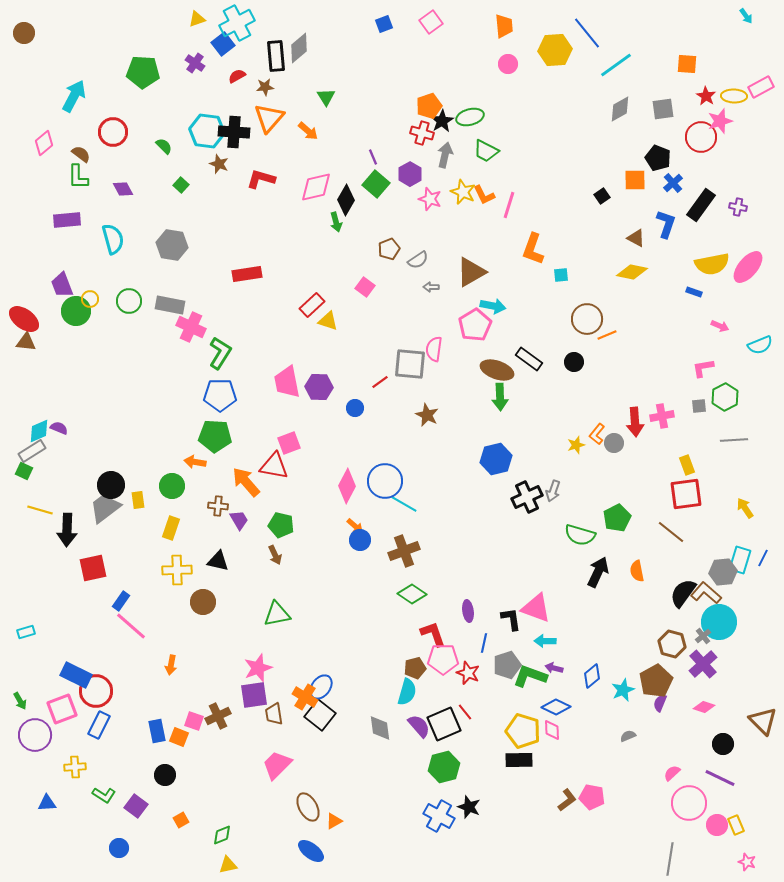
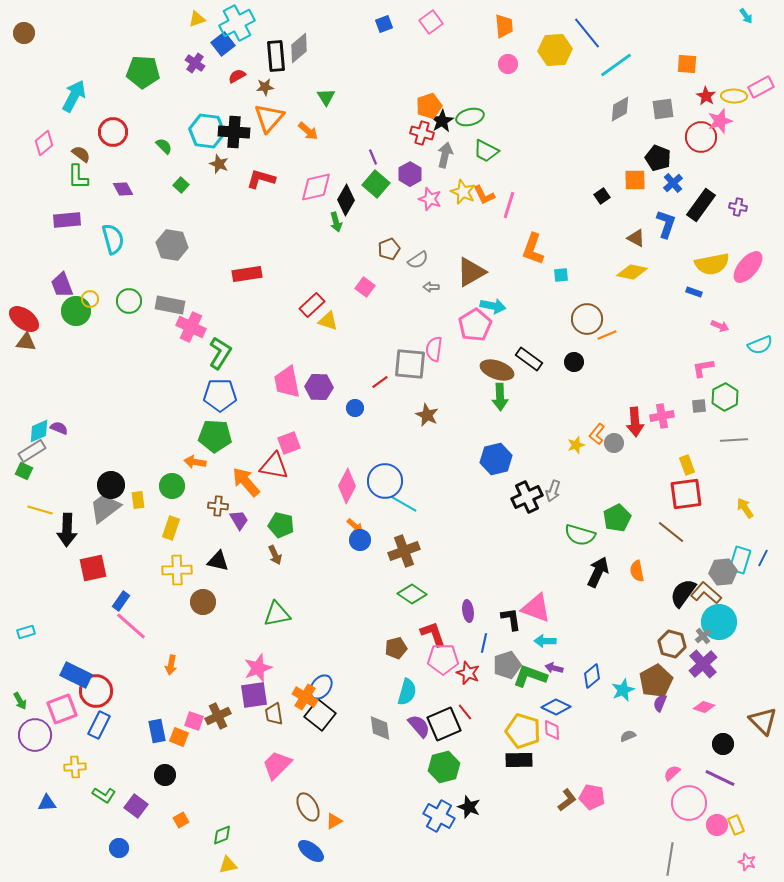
brown pentagon at (415, 668): moved 19 px left, 20 px up
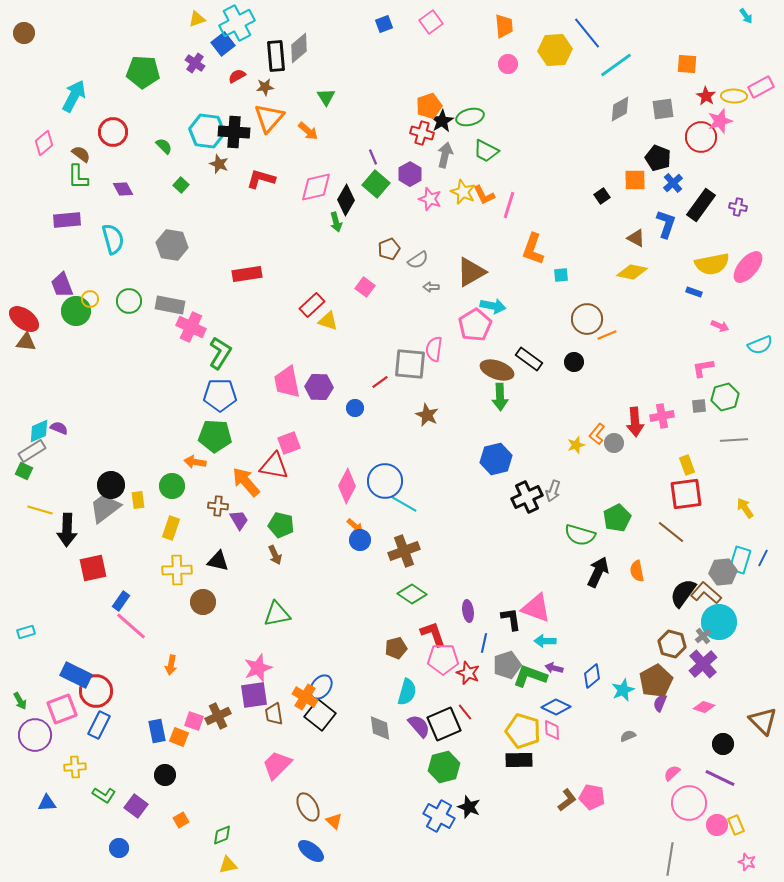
green hexagon at (725, 397): rotated 12 degrees clockwise
orange triangle at (334, 821): rotated 48 degrees counterclockwise
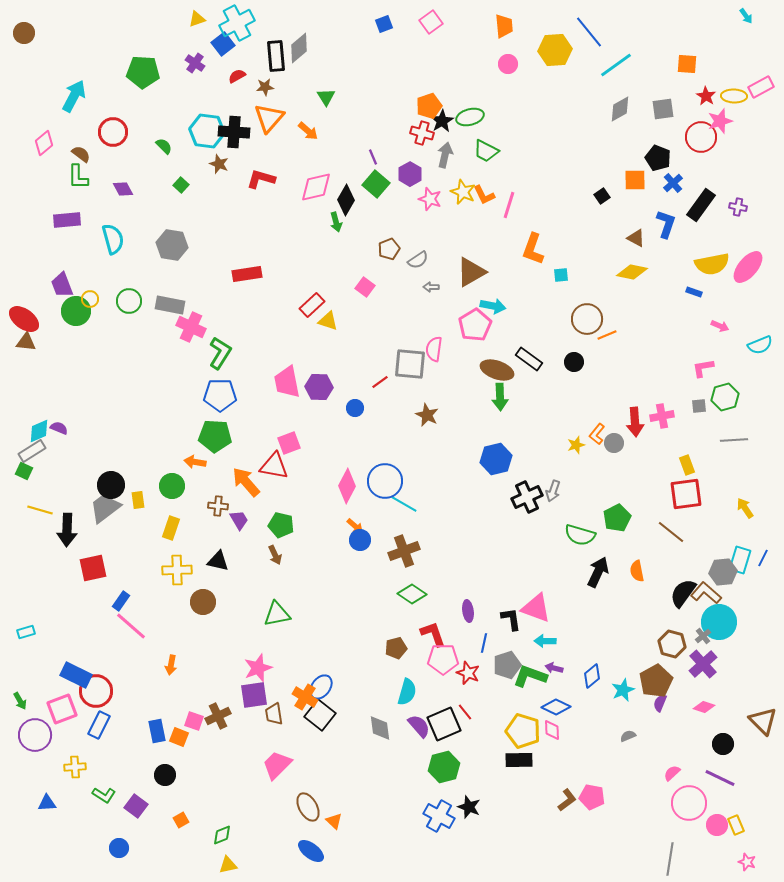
blue line at (587, 33): moved 2 px right, 1 px up
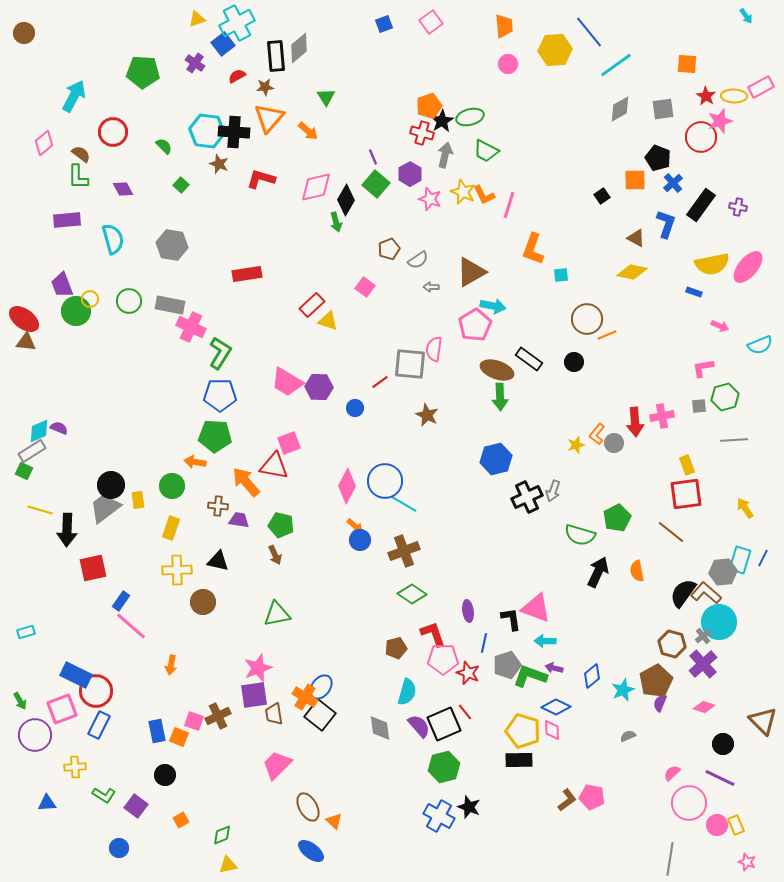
pink trapezoid at (287, 382): rotated 48 degrees counterclockwise
purple trapezoid at (239, 520): rotated 50 degrees counterclockwise
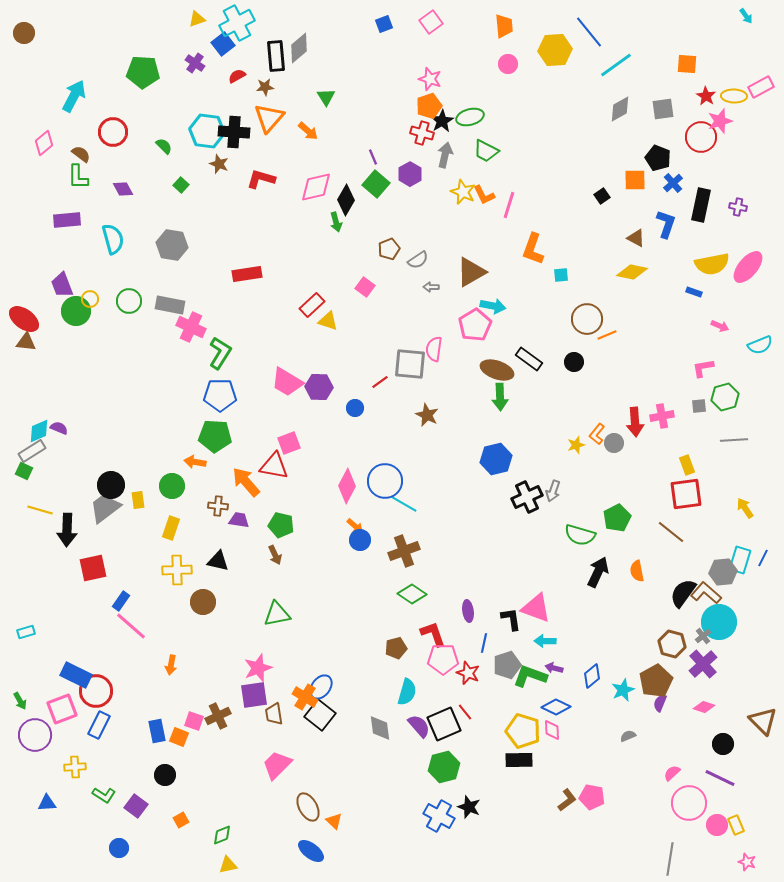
pink star at (430, 199): moved 120 px up
black rectangle at (701, 205): rotated 24 degrees counterclockwise
